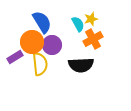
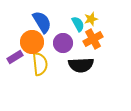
purple circle: moved 11 px right, 2 px up
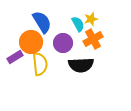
orange circle: moved 1 px left
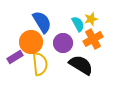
black semicircle: rotated 145 degrees counterclockwise
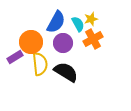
blue semicircle: moved 14 px right; rotated 60 degrees clockwise
black semicircle: moved 15 px left, 7 px down
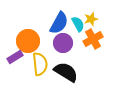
blue semicircle: moved 3 px right, 1 px down
orange circle: moved 3 px left, 1 px up
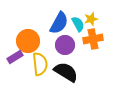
orange cross: rotated 18 degrees clockwise
purple circle: moved 2 px right, 2 px down
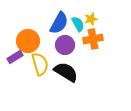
yellow semicircle: rotated 10 degrees counterclockwise
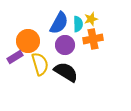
cyan semicircle: rotated 28 degrees clockwise
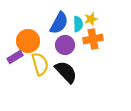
black semicircle: rotated 15 degrees clockwise
